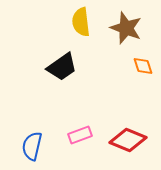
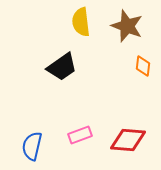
brown star: moved 1 px right, 2 px up
orange diamond: rotated 25 degrees clockwise
red diamond: rotated 18 degrees counterclockwise
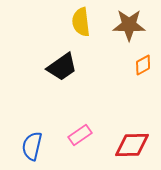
brown star: moved 2 px right, 1 px up; rotated 20 degrees counterclockwise
orange diamond: moved 1 px up; rotated 55 degrees clockwise
pink rectangle: rotated 15 degrees counterclockwise
red diamond: moved 4 px right, 5 px down; rotated 6 degrees counterclockwise
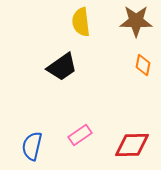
brown star: moved 7 px right, 4 px up
orange diamond: rotated 50 degrees counterclockwise
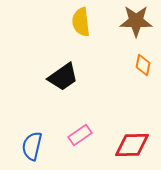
black trapezoid: moved 1 px right, 10 px down
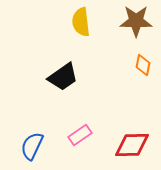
blue semicircle: rotated 12 degrees clockwise
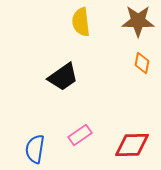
brown star: moved 2 px right
orange diamond: moved 1 px left, 2 px up
blue semicircle: moved 3 px right, 3 px down; rotated 16 degrees counterclockwise
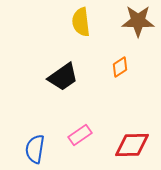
orange diamond: moved 22 px left, 4 px down; rotated 45 degrees clockwise
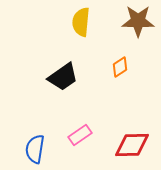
yellow semicircle: rotated 12 degrees clockwise
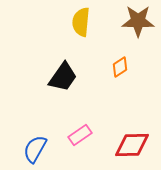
black trapezoid: rotated 20 degrees counterclockwise
blue semicircle: rotated 20 degrees clockwise
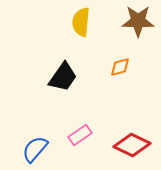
orange diamond: rotated 20 degrees clockwise
red diamond: rotated 27 degrees clockwise
blue semicircle: rotated 12 degrees clockwise
